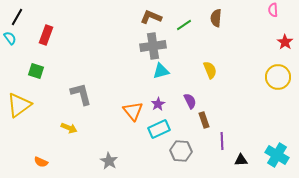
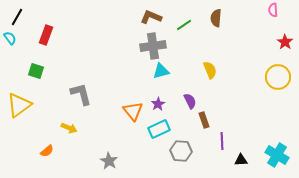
orange semicircle: moved 6 px right, 11 px up; rotated 64 degrees counterclockwise
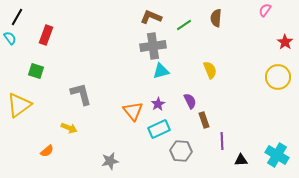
pink semicircle: moved 8 px left; rotated 40 degrees clockwise
gray star: moved 1 px right; rotated 30 degrees clockwise
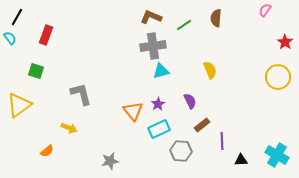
brown rectangle: moved 2 px left, 5 px down; rotated 70 degrees clockwise
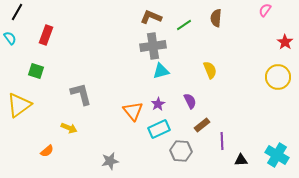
black line: moved 5 px up
